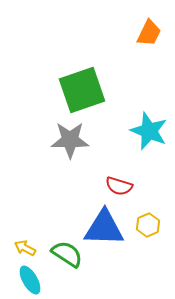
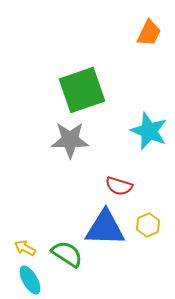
blue triangle: moved 1 px right
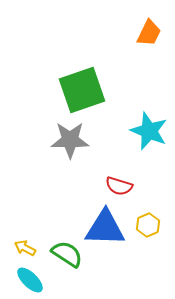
cyan ellipse: rotated 16 degrees counterclockwise
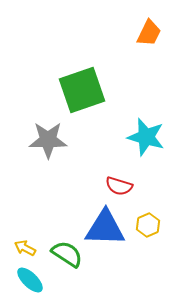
cyan star: moved 3 px left, 6 px down; rotated 6 degrees counterclockwise
gray star: moved 22 px left
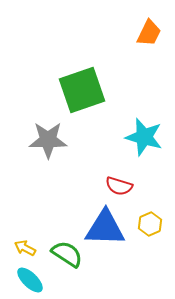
cyan star: moved 2 px left
yellow hexagon: moved 2 px right, 1 px up
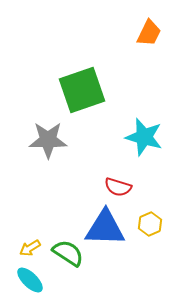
red semicircle: moved 1 px left, 1 px down
yellow arrow: moved 5 px right; rotated 60 degrees counterclockwise
green semicircle: moved 1 px right, 1 px up
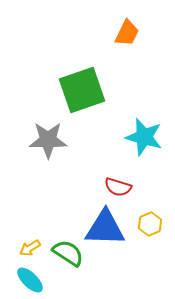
orange trapezoid: moved 22 px left
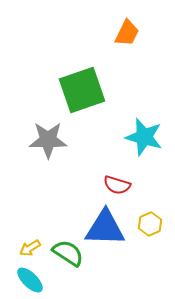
red semicircle: moved 1 px left, 2 px up
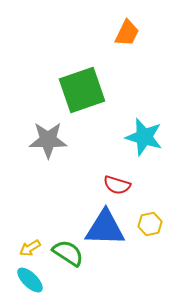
yellow hexagon: rotated 10 degrees clockwise
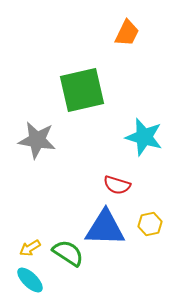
green square: rotated 6 degrees clockwise
gray star: moved 11 px left; rotated 9 degrees clockwise
